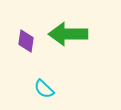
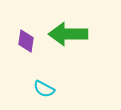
cyan semicircle: rotated 15 degrees counterclockwise
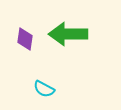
purple diamond: moved 1 px left, 2 px up
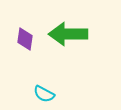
cyan semicircle: moved 5 px down
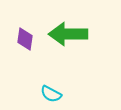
cyan semicircle: moved 7 px right
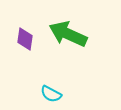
green arrow: rotated 24 degrees clockwise
